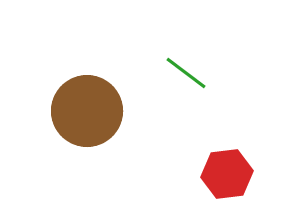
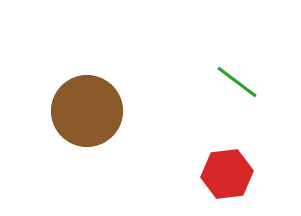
green line: moved 51 px right, 9 px down
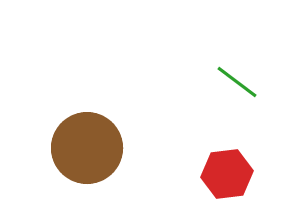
brown circle: moved 37 px down
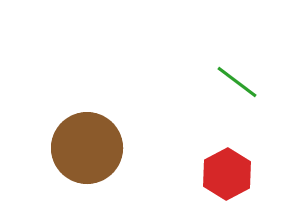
red hexagon: rotated 21 degrees counterclockwise
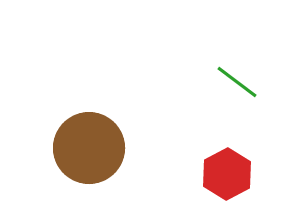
brown circle: moved 2 px right
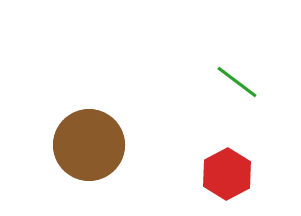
brown circle: moved 3 px up
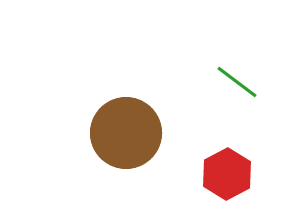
brown circle: moved 37 px right, 12 px up
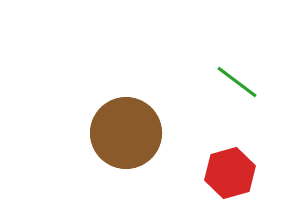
red hexagon: moved 3 px right, 1 px up; rotated 12 degrees clockwise
